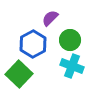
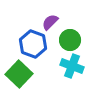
purple semicircle: moved 4 px down
blue hexagon: rotated 12 degrees counterclockwise
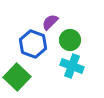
green square: moved 2 px left, 3 px down
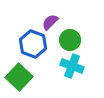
green square: moved 2 px right
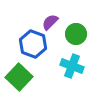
green circle: moved 6 px right, 6 px up
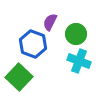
purple semicircle: rotated 18 degrees counterclockwise
cyan cross: moved 7 px right, 5 px up
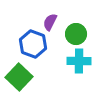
cyan cross: rotated 20 degrees counterclockwise
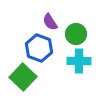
purple semicircle: rotated 60 degrees counterclockwise
blue hexagon: moved 6 px right, 4 px down
green square: moved 4 px right
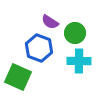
purple semicircle: rotated 24 degrees counterclockwise
green circle: moved 1 px left, 1 px up
green square: moved 5 px left; rotated 20 degrees counterclockwise
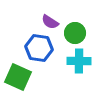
blue hexagon: rotated 12 degrees counterclockwise
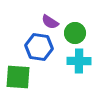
blue hexagon: moved 1 px up
green square: rotated 20 degrees counterclockwise
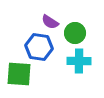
green square: moved 1 px right, 3 px up
